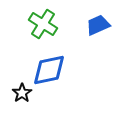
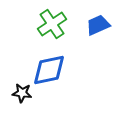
green cross: moved 9 px right; rotated 24 degrees clockwise
black star: rotated 30 degrees counterclockwise
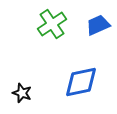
blue diamond: moved 32 px right, 12 px down
black star: rotated 12 degrees clockwise
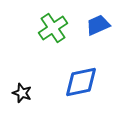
green cross: moved 1 px right, 4 px down
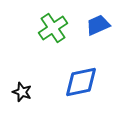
black star: moved 1 px up
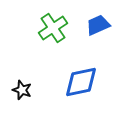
black star: moved 2 px up
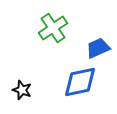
blue trapezoid: moved 23 px down
blue diamond: moved 1 px left
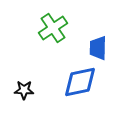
blue trapezoid: rotated 65 degrees counterclockwise
black star: moved 2 px right; rotated 18 degrees counterclockwise
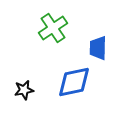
blue diamond: moved 6 px left
black star: rotated 12 degrees counterclockwise
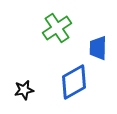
green cross: moved 4 px right
blue diamond: rotated 18 degrees counterclockwise
